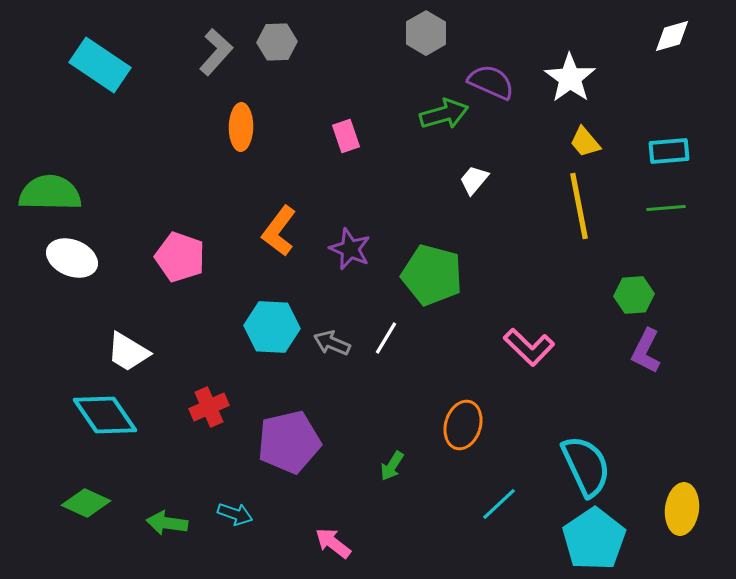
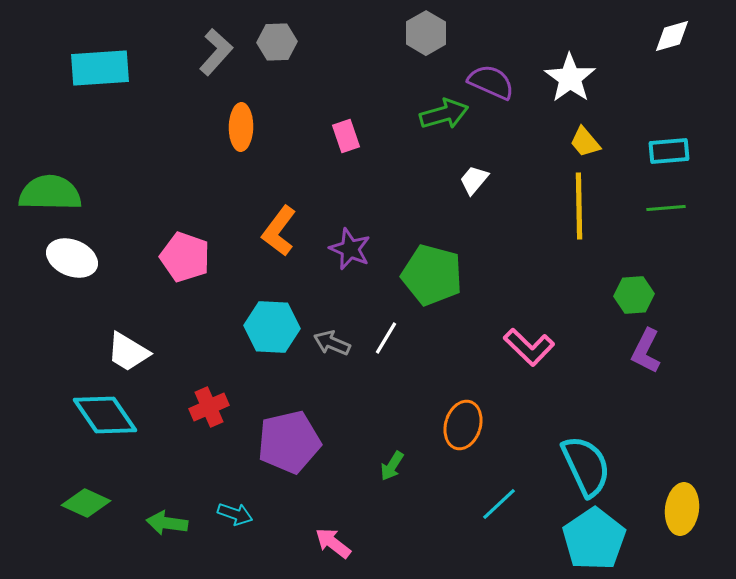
cyan rectangle at (100, 65): moved 3 px down; rotated 38 degrees counterclockwise
yellow line at (579, 206): rotated 10 degrees clockwise
pink pentagon at (180, 257): moved 5 px right
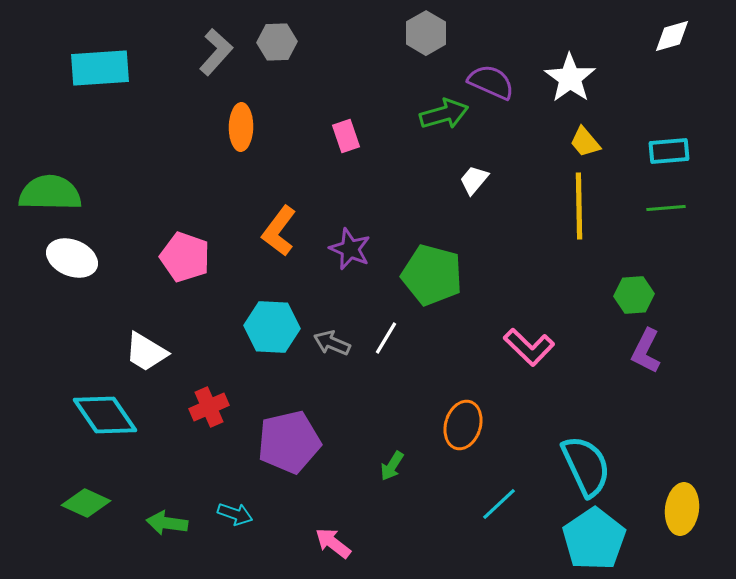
white trapezoid at (128, 352): moved 18 px right
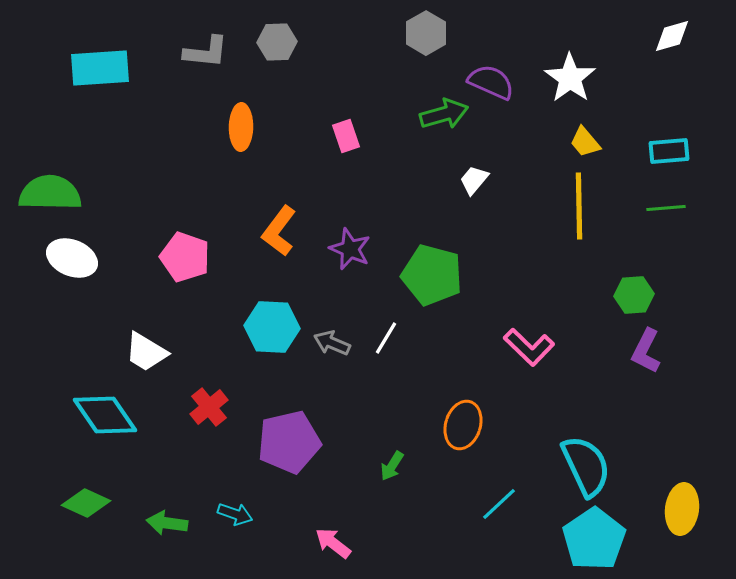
gray L-shape at (216, 52): moved 10 px left; rotated 54 degrees clockwise
red cross at (209, 407): rotated 15 degrees counterclockwise
